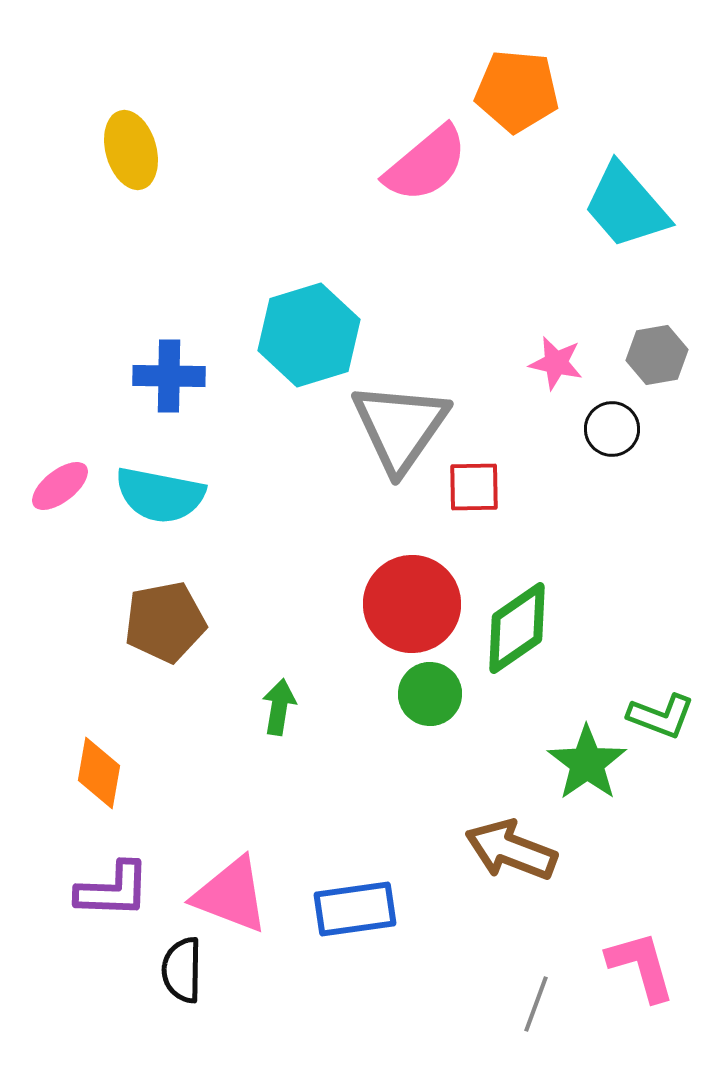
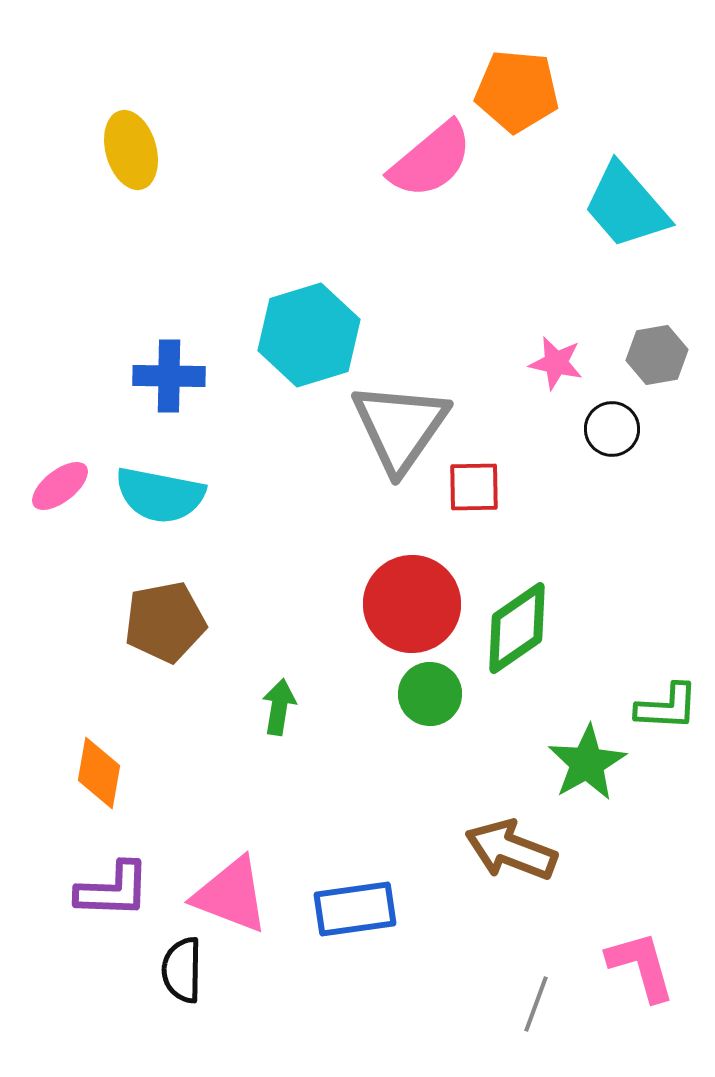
pink semicircle: moved 5 px right, 4 px up
green L-shape: moved 6 px right, 9 px up; rotated 18 degrees counterclockwise
green star: rotated 6 degrees clockwise
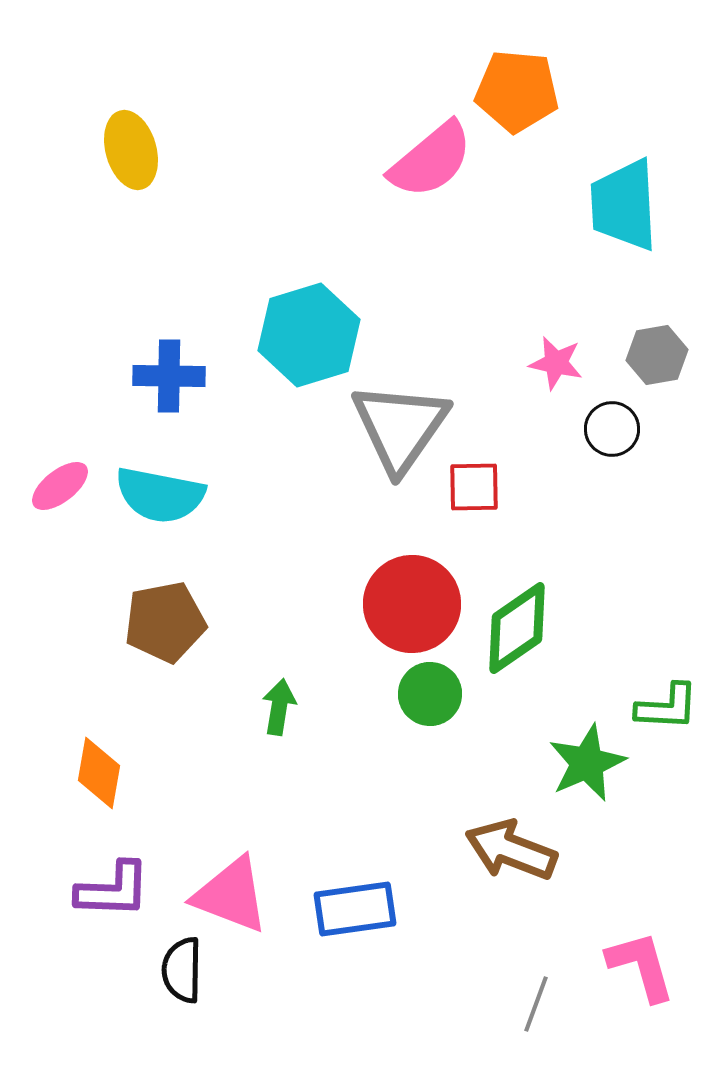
cyan trapezoid: moved 2 px left, 1 px up; rotated 38 degrees clockwise
green star: rotated 6 degrees clockwise
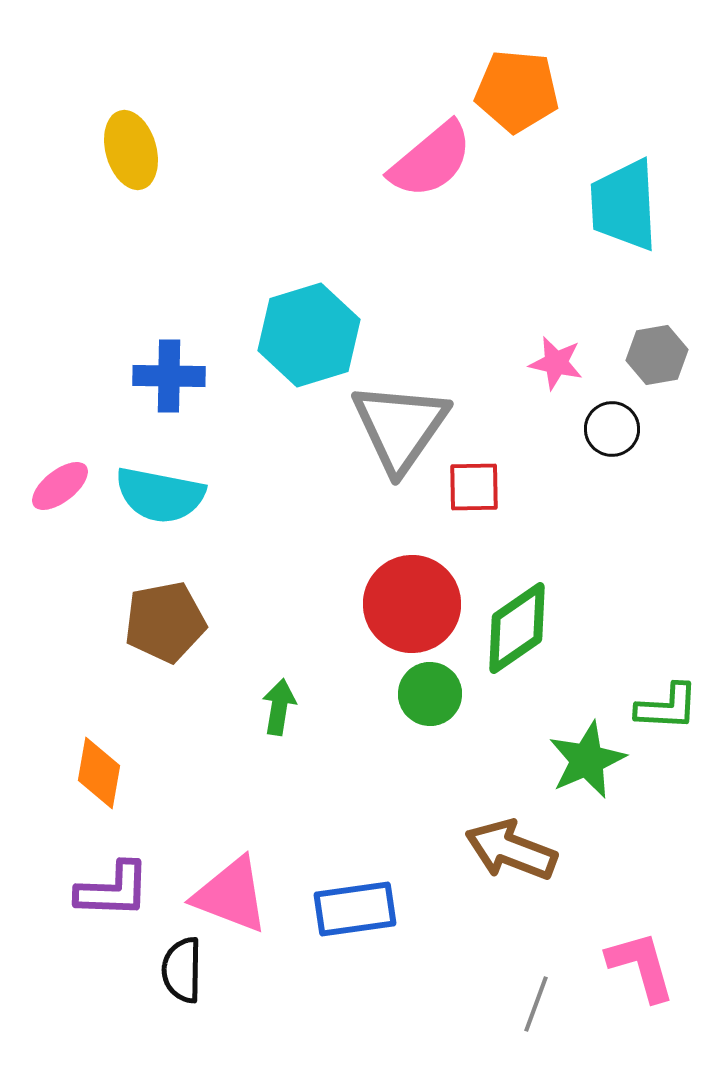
green star: moved 3 px up
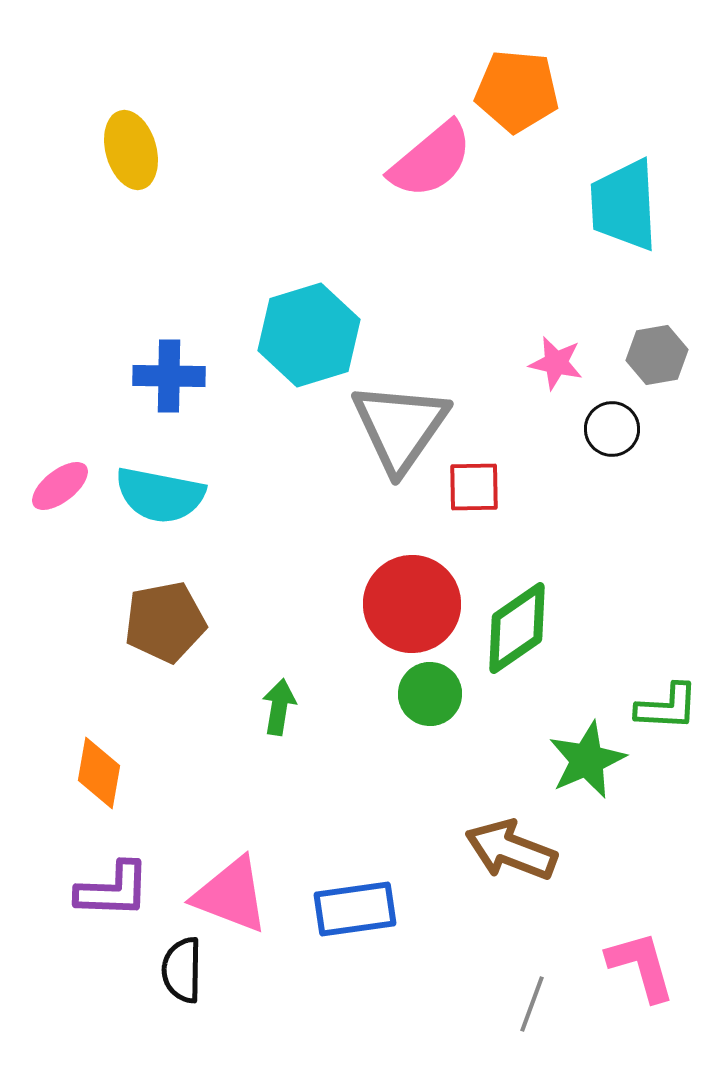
gray line: moved 4 px left
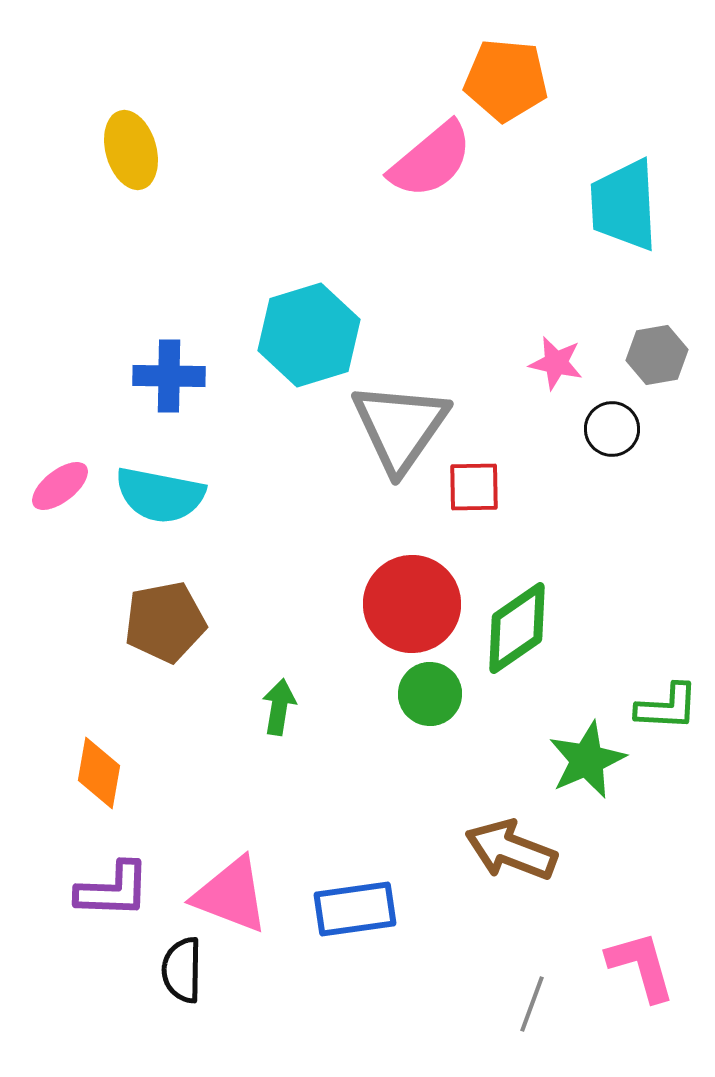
orange pentagon: moved 11 px left, 11 px up
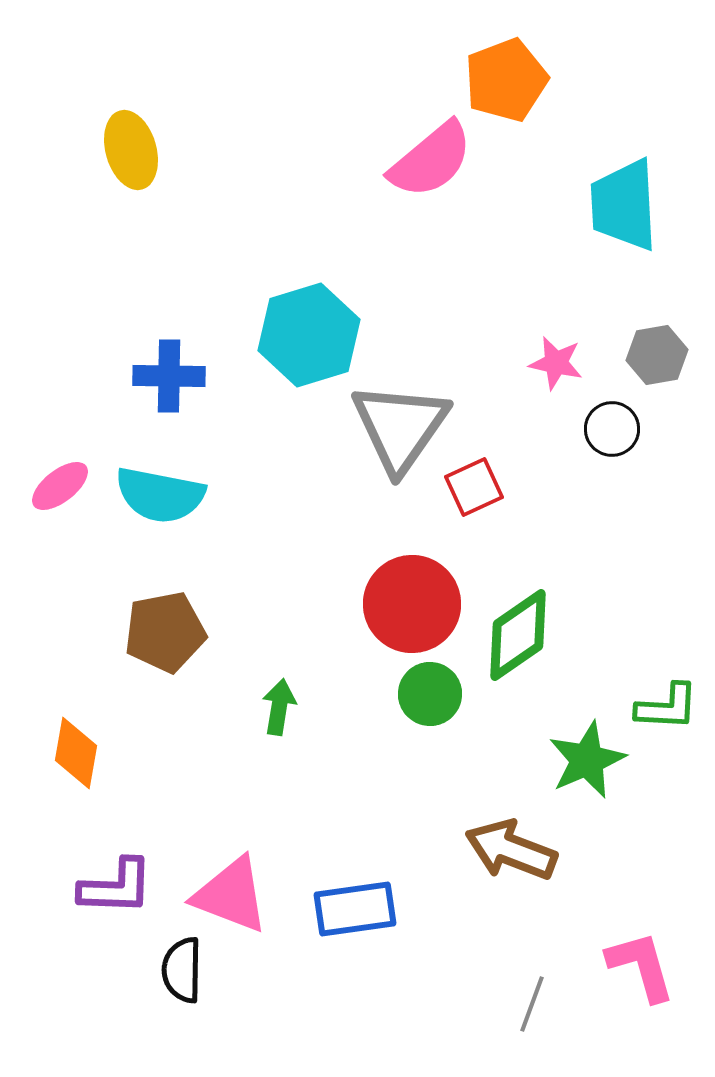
orange pentagon: rotated 26 degrees counterclockwise
red square: rotated 24 degrees counterclockwise
brown pentagon: moved 10 px down
green diamond: moved 1 px right, 7 px down
orange diamond: moved 23 px left, 20 px up
purple L-shape: moved 3 px right, 3 px up
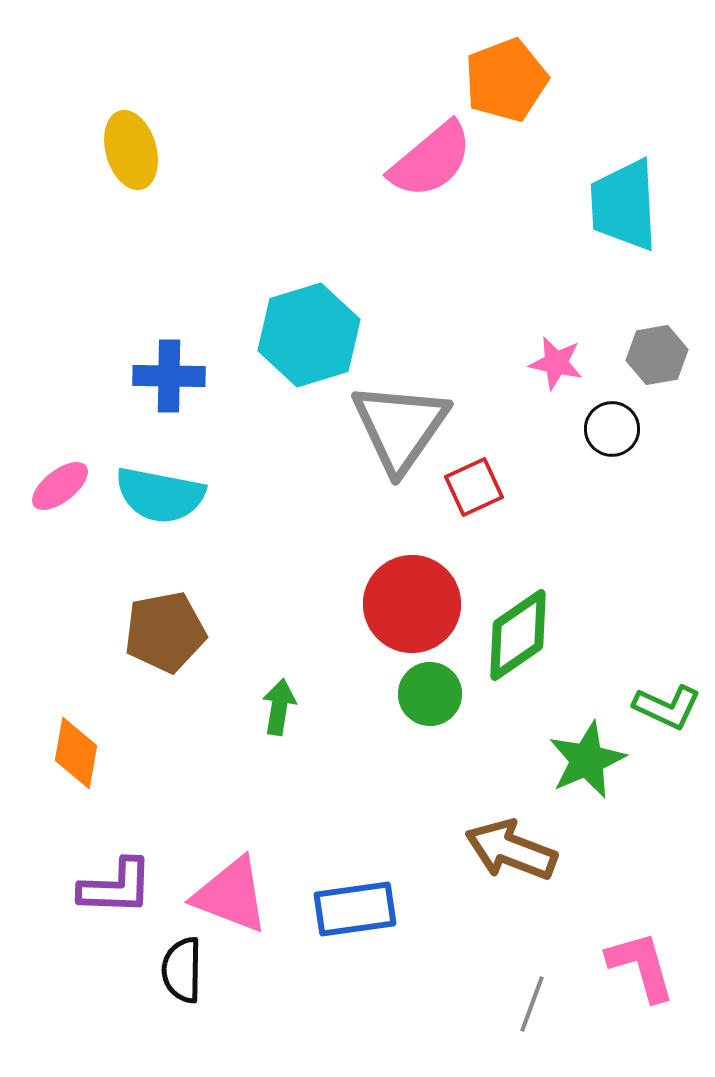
green L-shape: rotated 22 degrees clockwise
